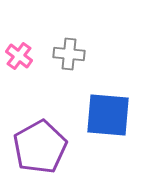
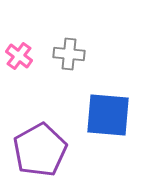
purple pentagon: moved 3 px down
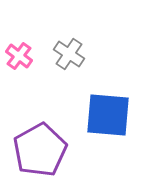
gray cross: rotated 28 degrees clockwise
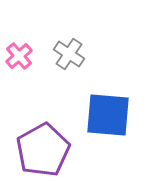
pink cross: rotated 12 degrees clockwise
purple pentagon: moved 3 px right
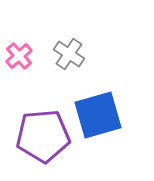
blue square: moved 10 px left; rotated 21 degrees counterclockwise
purple pentagon: moved 14 px up; rotated 24 degrees clockwise
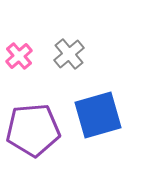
gray cross: rotated 16 degrees clockwise
purple pentagon: moved 10 px left, 6 px up
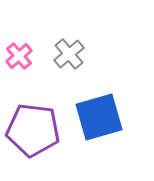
blue square: moved 1 px right, 2 px down
purple pentagon: rotated 12 degrees clockwise
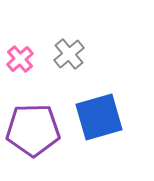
pink cross: moved 1 px right, 3 px down
purple pentagon: rotated 8 degrees counterclockwise
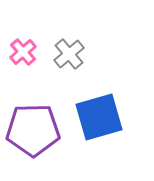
pink cross: moved 3 px right, 7 px up
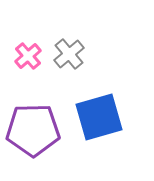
pink cross: moved 5 px right, 4 px down
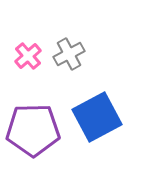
gray cross: rotated 12 degrees clockwise
blue square: moved 2 px left; rotated 12 degrees counterclockwise
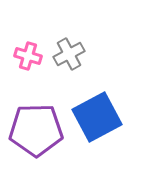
pink cross: rotated 32 degrees counterclockwise
purple pentagon: moved 3 px right
